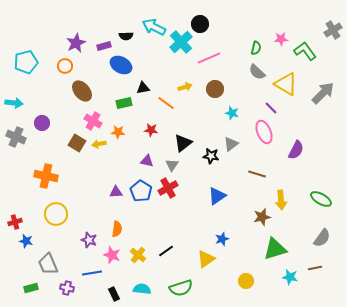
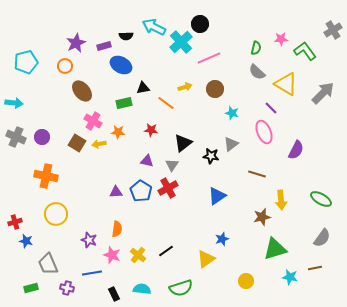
purple circle at (42, 123): moved 14 px down
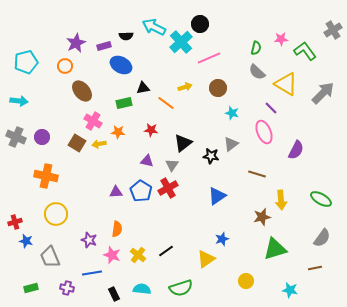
brown circle at (215, 89): moved 3 px right, 1 px up
cyan arrow at (14, 103): moved 5 px right, 2 px up
gray trapezoid at (48, 264): moved 2 px right, 7 px up
cyan star at (290, 277): moved 13 px down
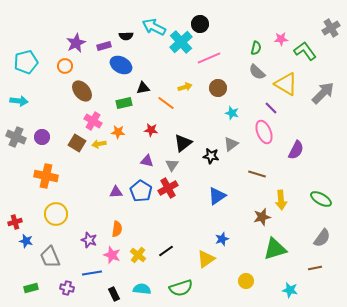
gray cross at (333, 30): moved 2 px left, 2 px up
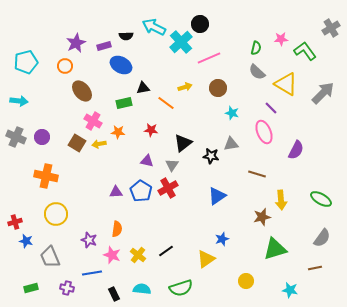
gray triangle at (231, 144): rotated 28 degrees clockwise
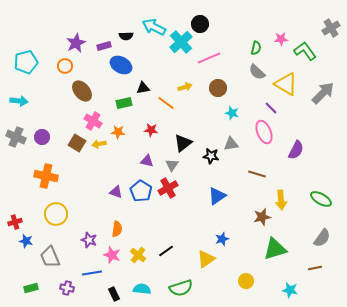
purple triangle at (116, 192): rotated 24 degrees clockwise
